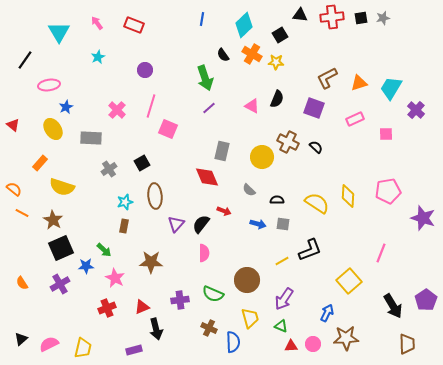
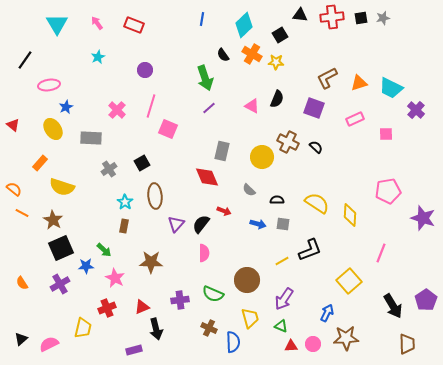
cyan triangle at (59, 32): moved 2 px left, 8 px up
cyan trapezoid at (391, 88): rotated 95 degrees counterclockwise
yellow diamond at (348, 196): moved 2 px right, 19 px down
cyan star at (125, 202): rotated 21 degrees counterclockwise
yellow trapezoid at (83, 348): moved 20 px up
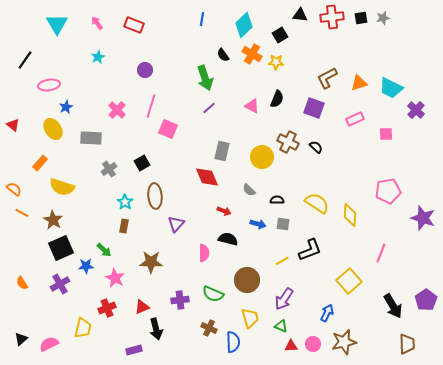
black semicircle at (201, 224): moved 27 px right, 15 px down; rotated 66 degrees clockwise
brown star at (346, 338): moved 2 px left, 4 px down; rotated 10 degrees counterclockwise
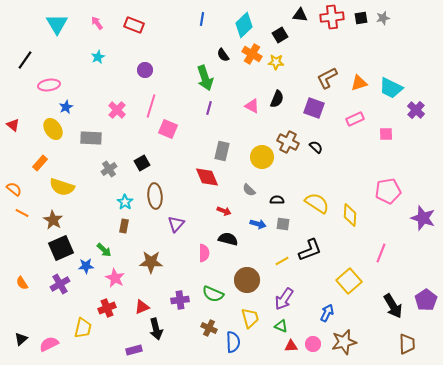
purple line at (209, 108): rotated 32 degrees counterclockwise
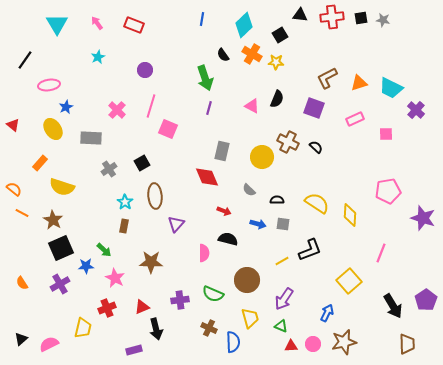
gray star at (383, 18): moved 2 px down; rotated 24 degrees clockwise
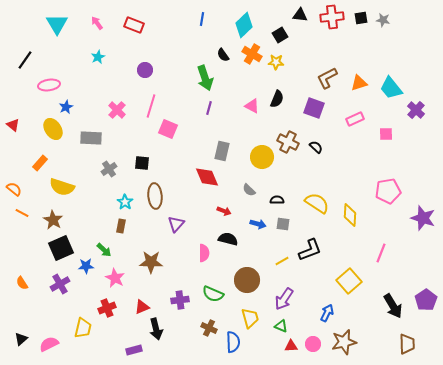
cyan trapezoid at (391, 88): rotated 25 degrees clockwise
black square at (142, 163): rotated 35 degrees clockwise
brown rectangle at (124, 226): moved 3 px left
